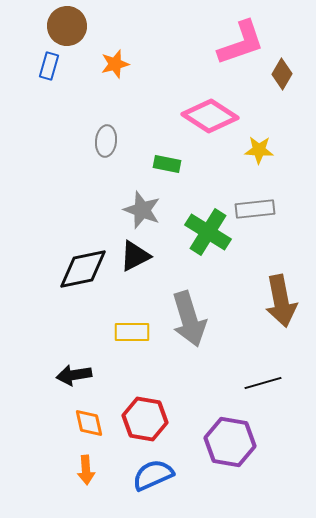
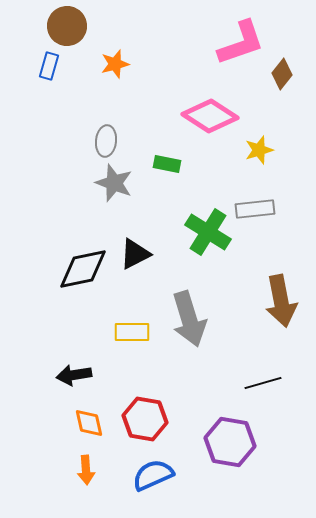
brown diamond: rotated 8 degrees clockwise
yellow star: rotated 20 degrees counterclockwise
gray star: moved 28 px left, 27 px up
black triangle: moved 2 px up
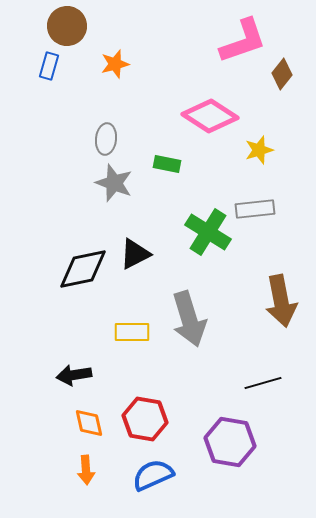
pink L-shape: moved 2 px right, 2 px up
gray ellipse: moved 2 px up
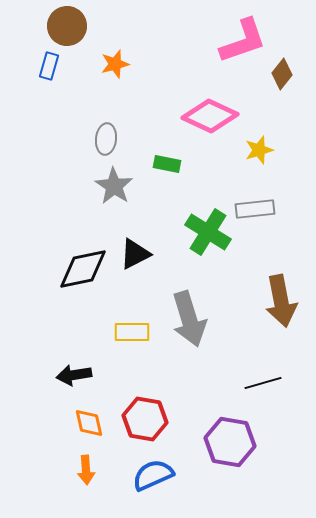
pink diamond: rotated 8 degrees counterclockwise
gray star: moved 3 px down; rotated 12 degrees clockwise
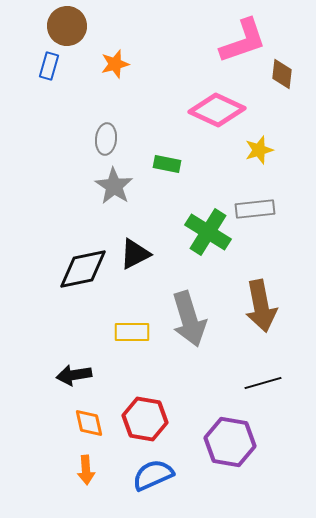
brown diamond: rotated 32 degrees counterclockwise
pink diamond: moved 7 px right, 6 px up
brown arrow: moved 20 px left, 5 px down
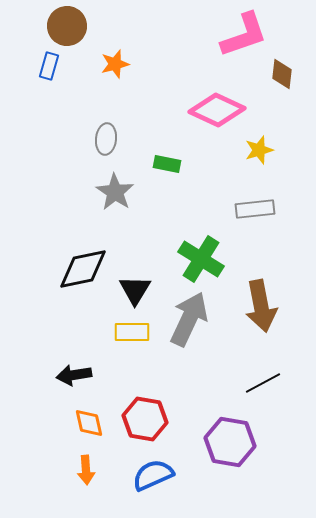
pink L-shape: moved 1 px right, 6 px up
gray star: moved 1 px right, 6 px down
green cross: moved 7 px left, 27 px down
black triangle: moved 36 px down; rotated 32 degrees counterclockwise
gray arrow: rotated 138 degrees counterclockwise
black line: rotated 12 degrees counterclockwise
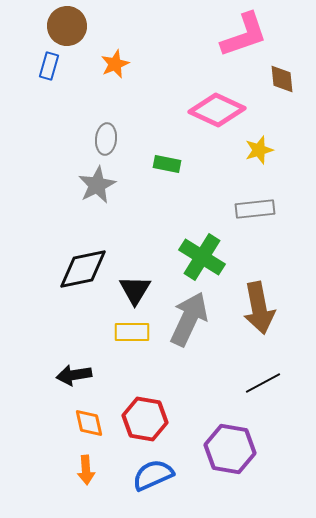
orange star: rotated 8 degrees counterclockwise
brown diamond: moved 5 px down; rotated 12 degrees counterclockwise
gray star: moved 18 px left, 7 px up; rotated 12 degrees clockwise
green cross: moved 1 px right, 2 px up
brown arrow: moved 2 px left, 2 px down
purple hexagon: moved 7 px down
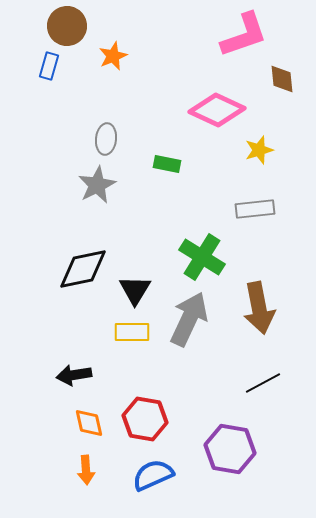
orange star: moved 2 px left, 8 px up
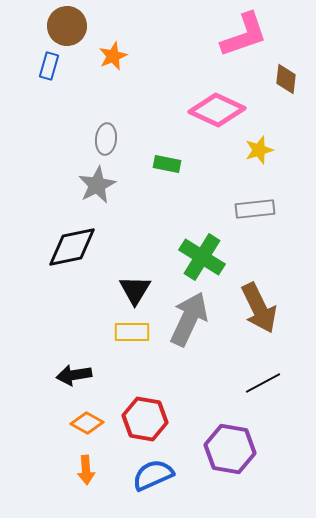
brown diamond: moved 4 px right; rotated 12 degrees clockwise
black diamond: moved 11 px left, 22 px up
brown arrow: rotated 15 degrees counterclockwise
orange diamond: moved 2 px left; rotated 48 degrees counterclockwise
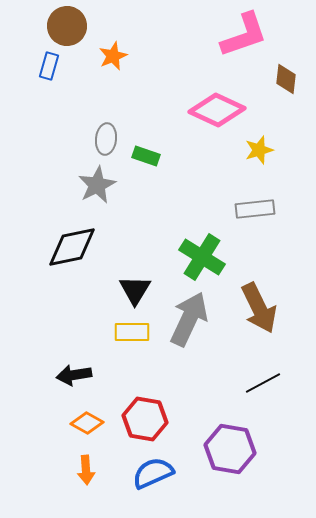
green rectangle: moved 21 px left, 8 px up; rotated 8 degrees clockwise
blue semicircle: moved 2 px up
